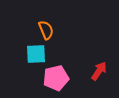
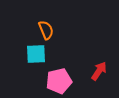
pink pentagon: moved 3 px right, 3 px down
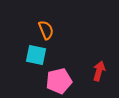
cyan square: moved 1 px down; rotated 15 degrees clockwise
red arrow: rotated 18 degrees counterclockwise
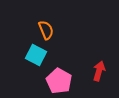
cyan square: rotated 15 degrees clockwise
pink pentagon: rotated 30 degrees counterclockwise
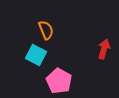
red arrow: moved 5 px right, 22 px up
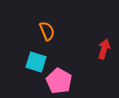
orange semicircle: moved 1 px right, 1 px down
cyan square: moved 7 px down; rotated 10 degrees counterclockwise
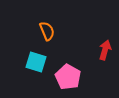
red arrow: moved 1 px right, 1 px down
pink pentagon: moved 9 px right, 4 px up
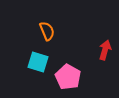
cyan square: moved 2 px right
